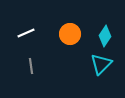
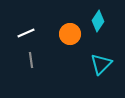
cyan diamond: moved 7 px left, 15 px up
gray line: moved 6 px up
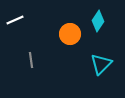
white line: moved 11 px left, 13 px up
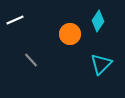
gray line: rotated 35 degrees counterclockwise
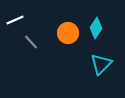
cyan diamond: moved 2 px left, 7 px down
orange circle: moved 2 px left, 1 px up
gray line: moved 18 px up
